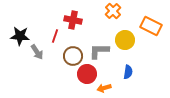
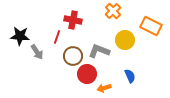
red line: moved 2 px right, 1 px down
gray L-shape: rotated 20 degrees clockwise
blue semicircle: moved 2 px right, 4 px down; rotated 32 degrees counterclockwise
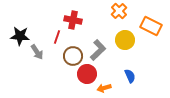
orange cross: moved 6 px right
gray L-shape: moved 1 px left, 1 px up; rotated 115 degrees clockwise
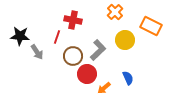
orange cross: moved 4 px left, 1 px down
blue semicircle: moved 2 px left, 2 px down
orange arrow: rotated 24 degrees counterclockwise
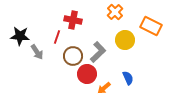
gray L-shape: moved 2 px down
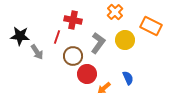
gray L-shape: moved 9 px up; rotated 10 degrees counterclockwise
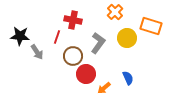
orange rectangle: rotated 10 degrees counterclockwise
yellow circle: moved 2 px right, 2 px up
red circle: moved 1 px left
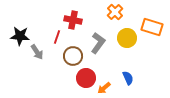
orange rectangle: moved 1 px right, 1 px down
red circle: moved 4 px down
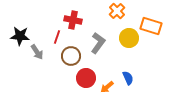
orange cross: moved 2 px right, 1 px up
orange rectangle: moved 1 px left, 1 px up
yellow circle: moved 2 px right
brown circle: moved 2 px left
orange arrow: moved 3 px right, 1 px up
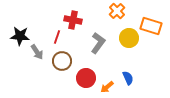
brown circle: moved 9 px left, 5 px down
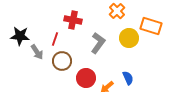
red line: moved 2 px left, 2 px down
